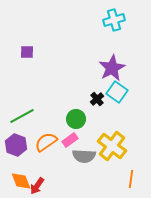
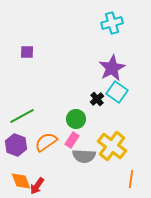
cyan cross: moved 2 px left, 3 px down
pink rectangle: moved 2 px right; rotated 21 degrees counterclockwise
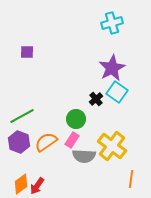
black cross: moved 1 px left
purple hexagon: moved 3 px right, 3 px up
orange diamond: moved 3 px down; rotated 75 degrees clockwise
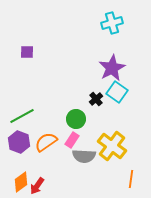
orange diamond: moved 2 px up
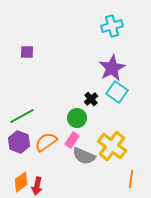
cyan cross: moved 3 px down
black cross: moved 5 px left
green circle: moved 1 px right, 1 px up
gray semicircle: rotated 20 degrees clockwise
red arrow: rotated 24 degrees counterclockwise
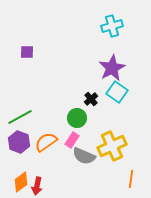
green line: moved 2 px left, 1 px down
yellow cross: rotated 28 degrees clockwise
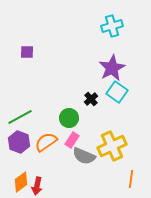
green circle: moved 8 px left
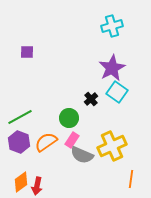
gray semicircle: moved 2 px left, 1 px up
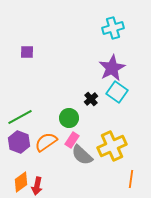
cyan cross: moved 1 px right, 2 px down
gray semicircle: rotated 20 degrees clockwise
